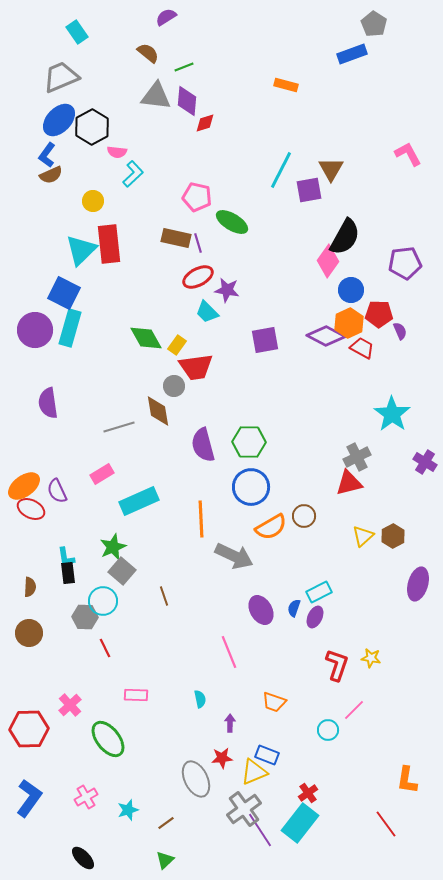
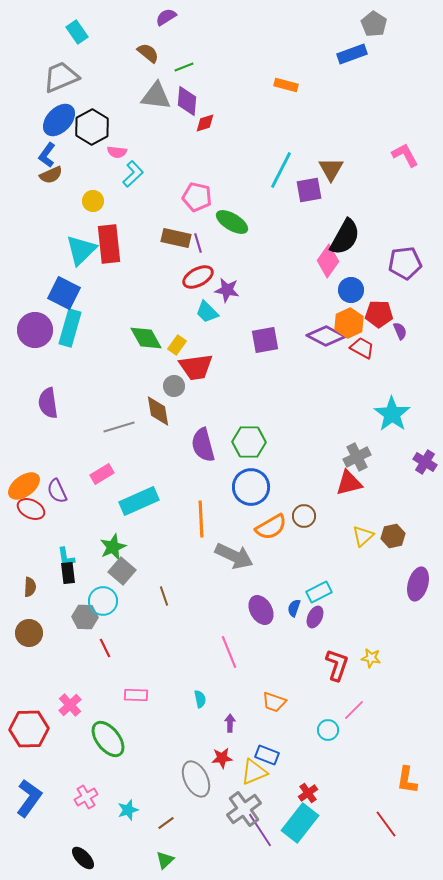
pink L-shape at (408, 154): moved 3 px left, 1 px down
brown hexagon at (393, 536): rotated 15 degrees clockwise
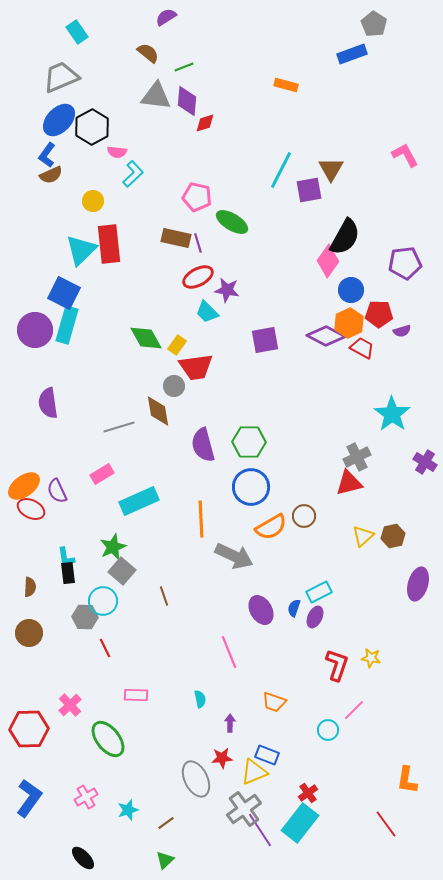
cyan rectangle at (70, 328): moved 3 px left, 3 px up
purple semicircle at (400, 331): moved 2 px right; rotated 96 degrees clockwise
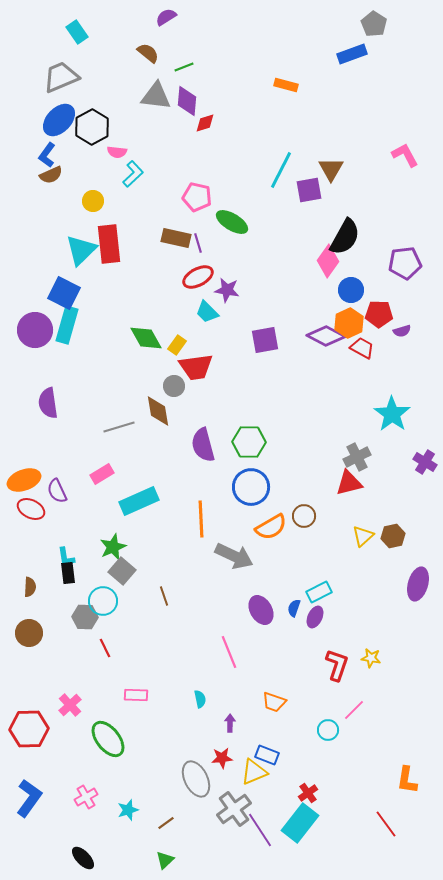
orange ellipse at (24, 486): moved 6 px up; rotated 16 degrees clockwise
gray cross at (244, 809): moved 10 px left
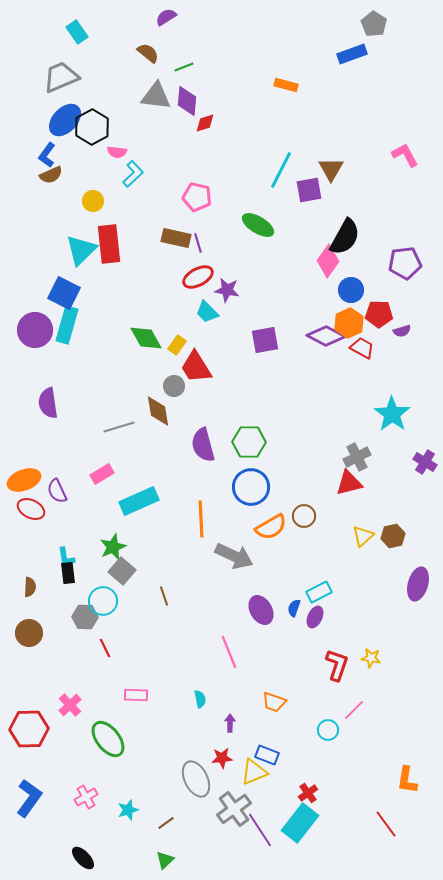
blue ellipse at (59, 120): moved 6 px right
green ellipse at (232, 222): moved 26 px right, 3 px down
red trapezoid at (196, 367): rotated 66 degrees clockwise
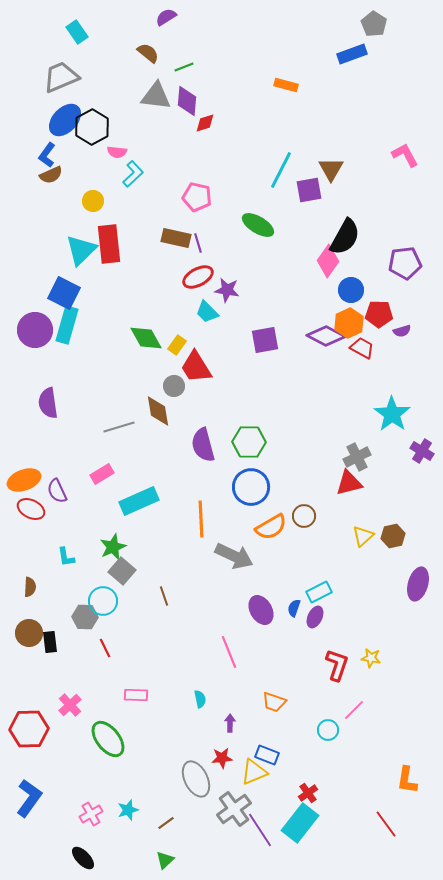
purple cross at (425, 462): moved 3 px left, 11 px up
black rectangle at (68, 573): moved 18 px left, 69 px down
pink cross at (86, 797): moved 5 px right, 17 px down
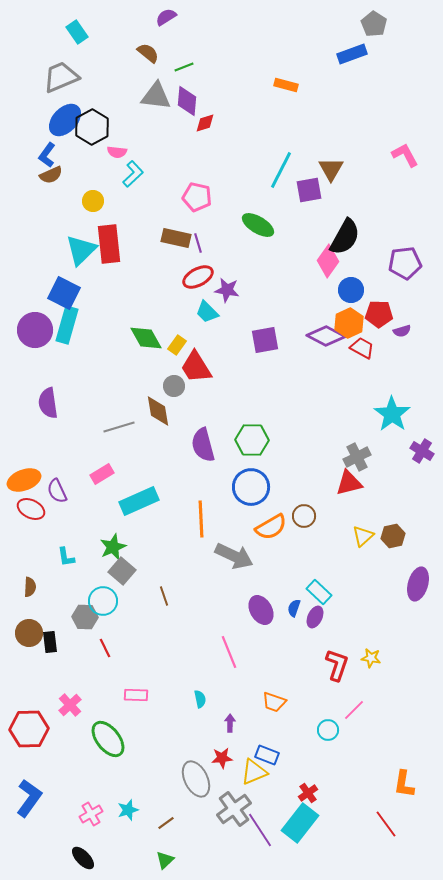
green hexagon at (249, 442): moved 3 px right, 2 px up
cyan rectangle at (319, 592): rotated 70 degrees clockwise
orange L-shape at (407, 780): moved 3 px left, 4 px down
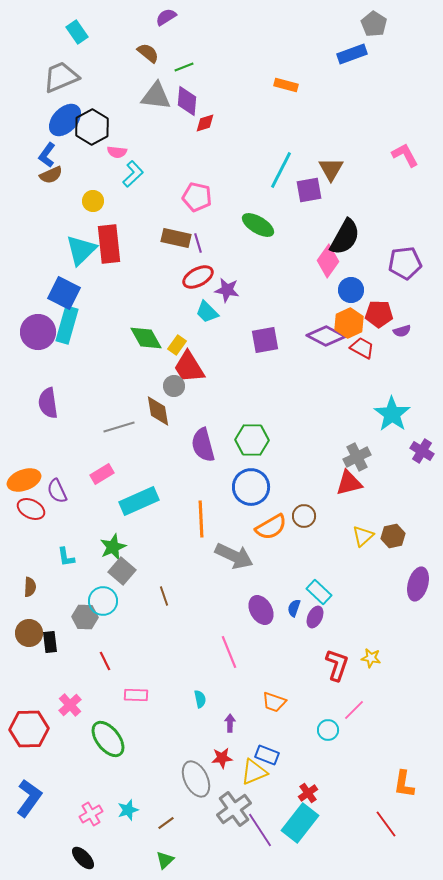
purple circle at (35, 330): moved 3 px right, 2 px down
red trapezoid at (196, 367): moved 7 px left
red line at (105, 648): moved 13 px down
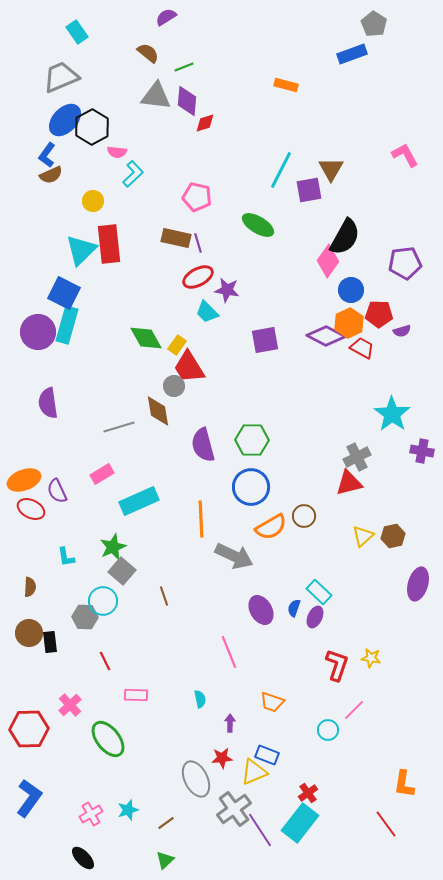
purple cross at (422, 451): rotated 20 degrees counterclockwise
orange trapezoid at (274, 702): moved 2 px left
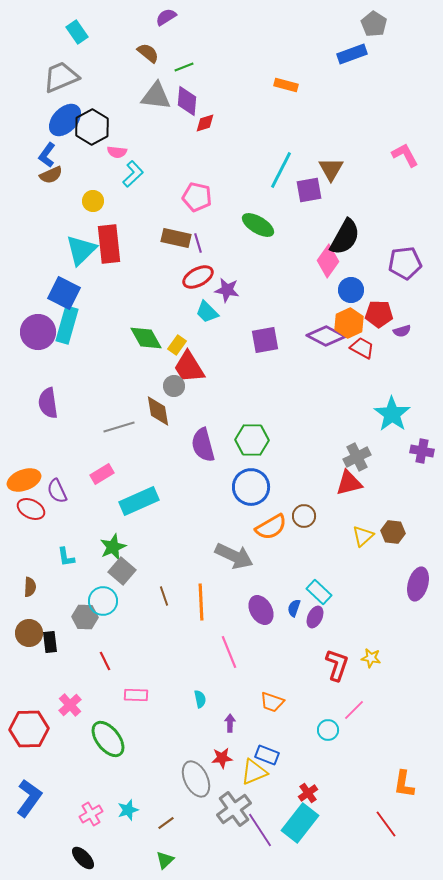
orange line at (201, 519): moved 83 px down
brown hexagon at (393, 536): moved 4 px up; rotated 20 degrees clockwise
